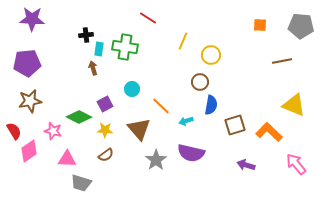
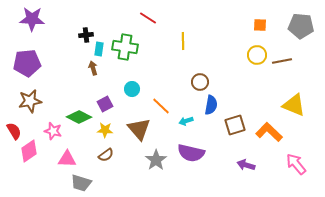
yellow line: rotated 24 degrees counterclockwise
yellow circle: moved 46 px right
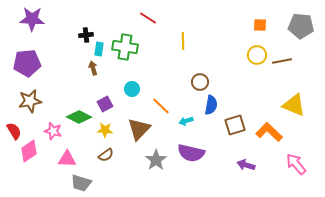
brown triangle: rotated 25 degrees clockwise
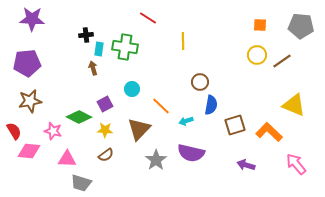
brown line: rotated 24 degrees counterclockwise
pink diamond: rotated 40 degrees clockwise
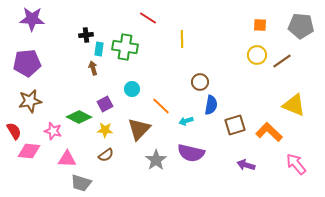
yellow line: moved 1 px left, 2 px up
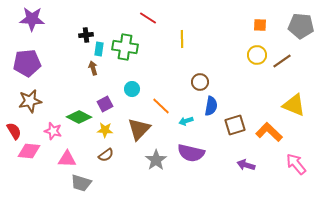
blue semicircle: moved 1 px down
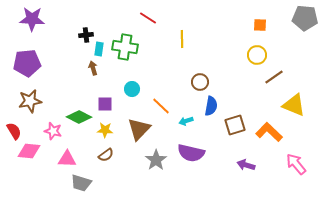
gray pentagon: moved 4 px right, 8 px up
brown line: moved 8 px left, 16 px down
purple square: rotated 28 degrees clockwise
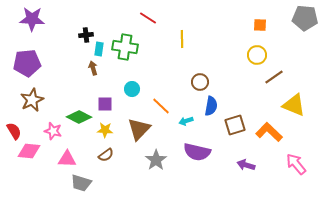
brown star: moved 2 px right, 1 px up; rotated 15 degrees counterclockwise
purple semicircle: moved 6 px right, 1 px up
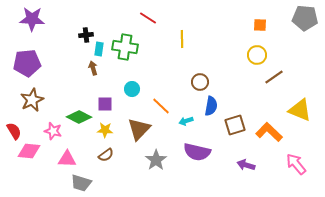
yellow triangle: moved 6 px right, 5 px down
